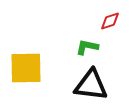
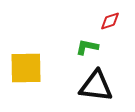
black triangle: moved 5 px right, 1 px down
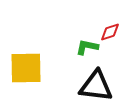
red diamond: moved 11 px down
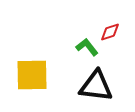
green L-shape: rotated 40 degrees clockwise
yellow square: moved 6 px right, 7 px down
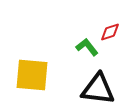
yellow square: rotated 6 degrees clockwise
black triangle: moved 2 px right, 3 px down
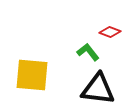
red diamond: rotated 40 degrees clockwise
green L-shape: moved 1 px right, 5 px down
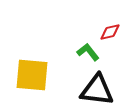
red diamond: rotated 35 degrees counterclockwise
black triangle: moved 1 px left, 1 px down
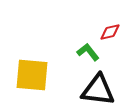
black triangle: moved 1 px right
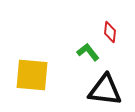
red diamond: rotated 70 degrees counterclockwise
black triangle: moved 7 px right
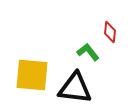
black triangle: moved 30 px left, 2 px up
